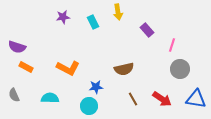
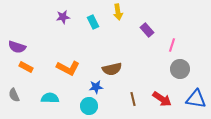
brown semicircle: moved 12 px left
brown line: rotated 16 degrees clockwise
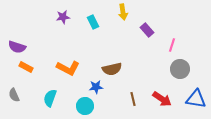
yellow arrow: moved 5 px right
cyan semicircle: rotated 72 degrees counterclockwise
cyan circle: moved 4 px left
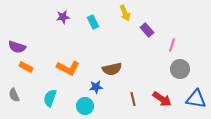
yellow arrow: moved 2 px right, 1 px down; rotated 14 degrees counterclockwise
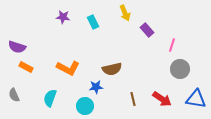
purple star: rotated 16 degrees clockwise
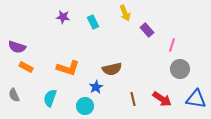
orange L-shape: rotated 10 degrees counterclockwise
blue star: rotated 24 degrees counterclockwise
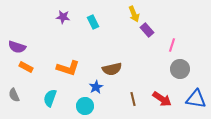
yellow arrow: moved 9 px right, 1 px down
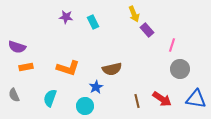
purple star: moved 3 px right
orange rectangle: rotated 40 degrees counterclockwise
brown line: moved 4 px right, 2 px down
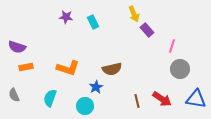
pink line: moved 1 px down
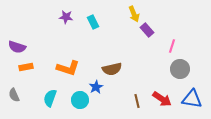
blue triangle: moved 4 px left
cyan circle: moved 5 px left, 6 px up
